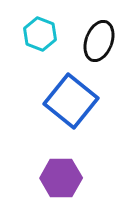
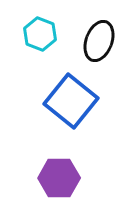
purple hexagon: moved 2 px left
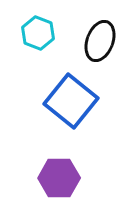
cyan hexagon: moved 2 px left, 1 px up
black ellipse: moved 1 px right
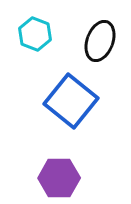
cyan hexagon: moved 3 px left, 1 px down
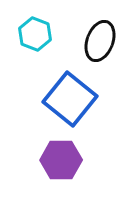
blue square: moved 1 px left, 2 px up
purple hexagon: moved 2 px right, 18 px up
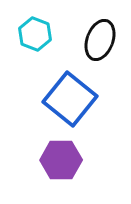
black ellipse: moved 1 px up
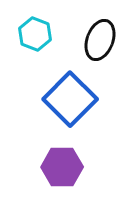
blue square: rotated 6 degrees clockwise
purple hexagon: moved 1 px right, 7 px down
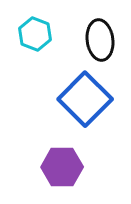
black ellipse: rotated 27 degrees counterclockwise
blue square: moved 15 px right
